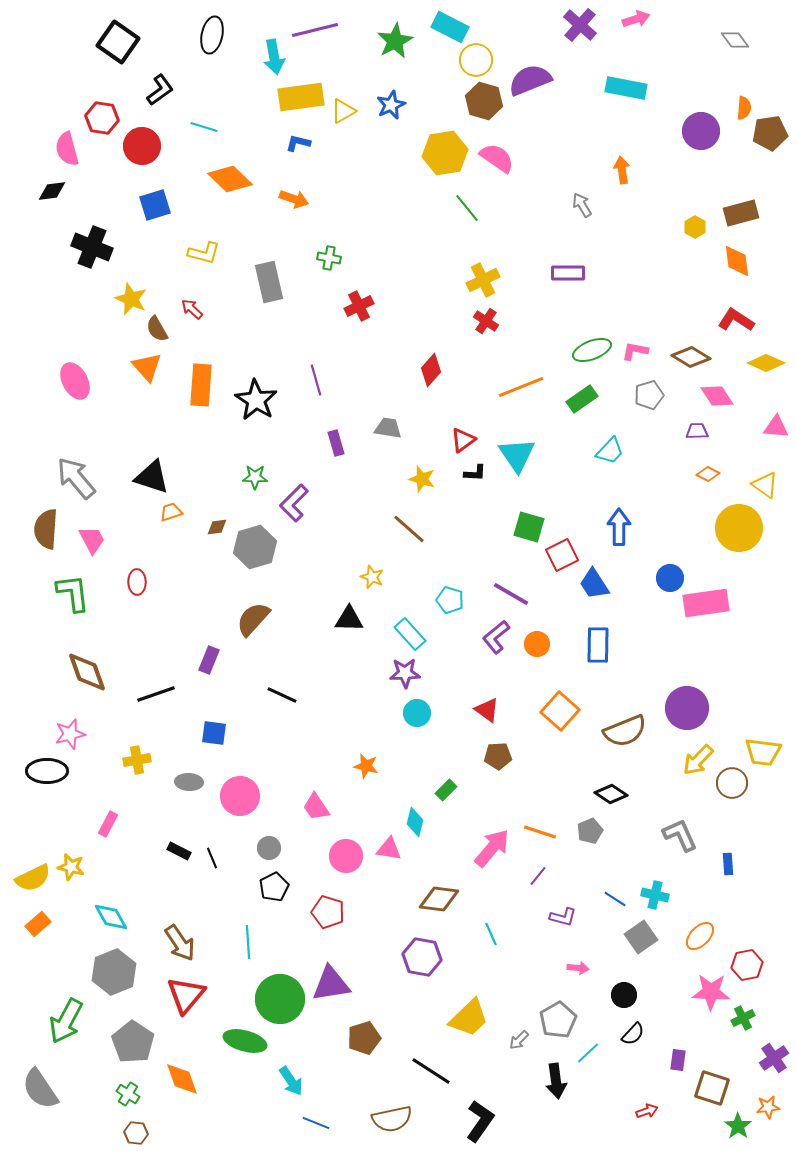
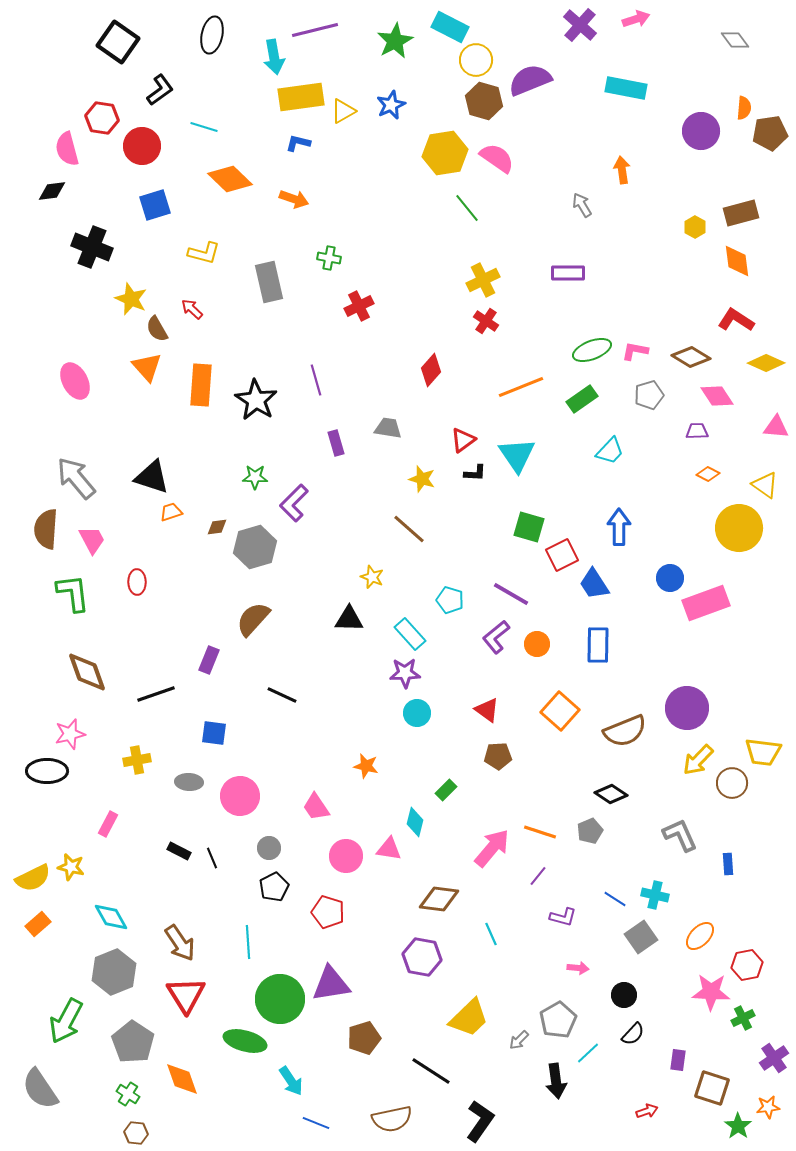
pink rectangle at (706, 603): rotated 12 degrees counterclockwise
red triangle at (186, 995): rotated 12 degrees counterclockwise
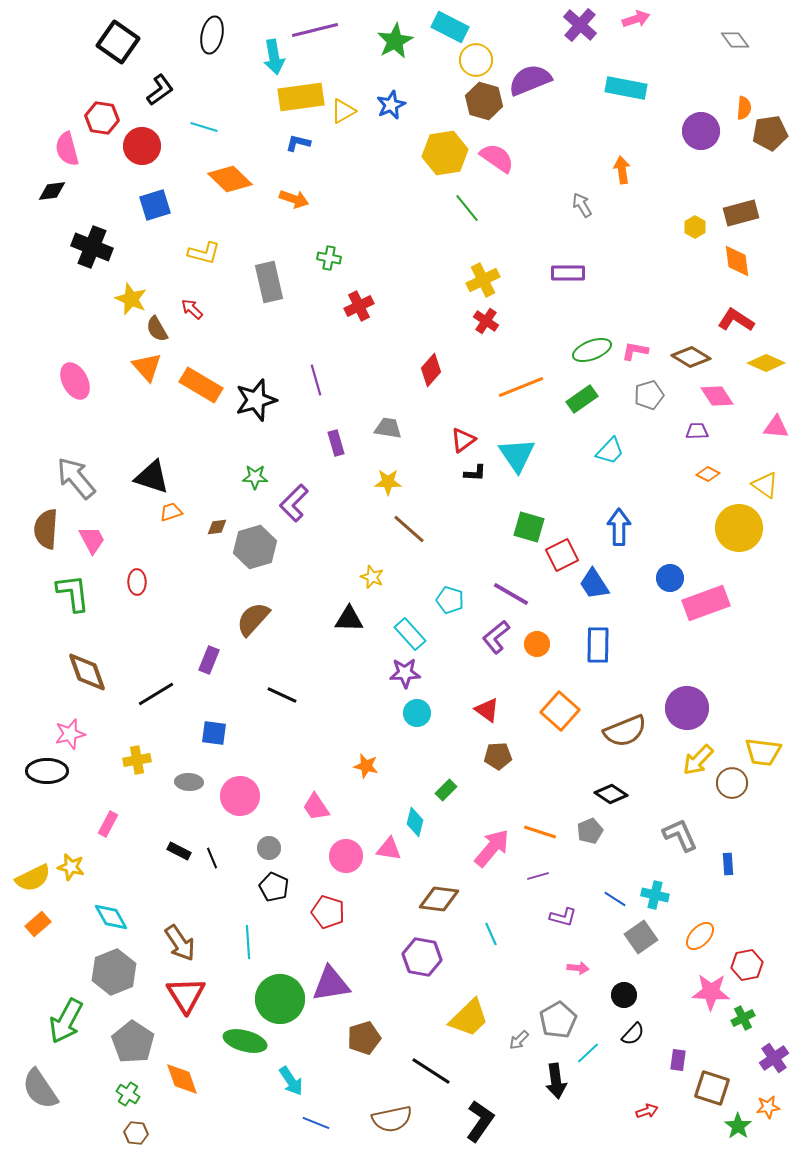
orange rectangle at (201, 385): rotated 63 degrees counterclockwise
black star at (256, 400): rotated 24 degrees clockwise
yellow star at (422, 479): moved 34 px left, 3 px down; rotated 16 degrees counterclockwise
black line at (156, 694): rotated 12 degrees counterclockwise
purple line at (538, 876): rotated 35 degrees clockwise
black pentagon at (274, 887): rotated 20 degrees counterclockwise
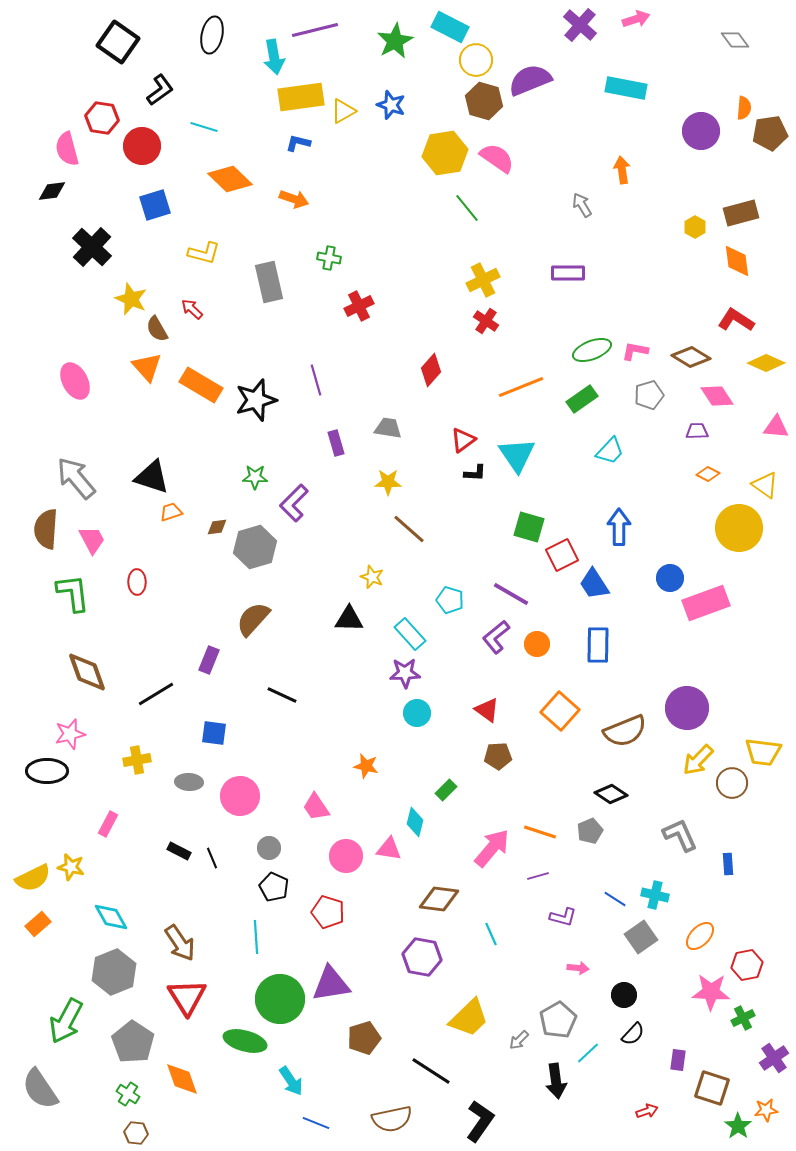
blue star at (391, 105): rotated 28 degrees counterclockwise
black cross at (92, 247): rotated 21 degrees clockwise
cyan line at (248, 942): moved 8 px right, 5 px up
red triangle at (186, 995): moved 1 px right, 2 px down
orange star at (768, 1107): moved 2 px left, 3 px down
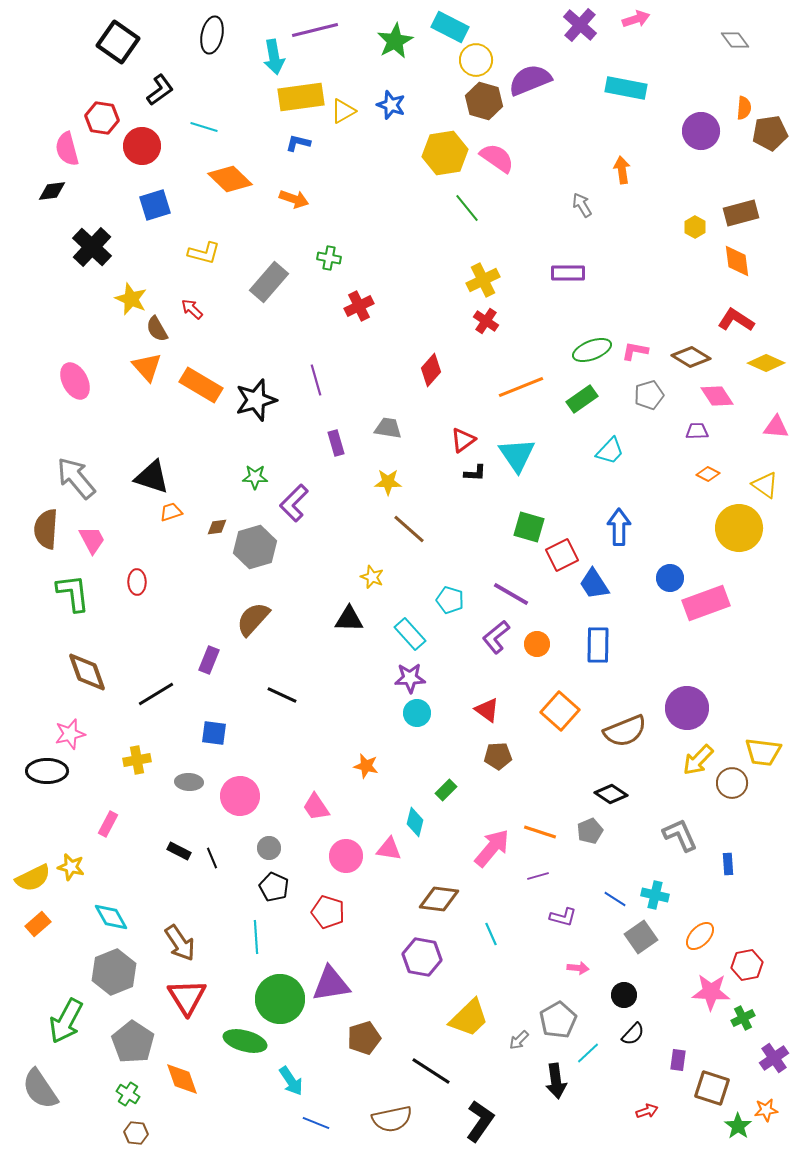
gray rectangle at (269, 282): rotated 54 degrees clockwise
purple star at (405, 673): moved 5 px right, 5 px down
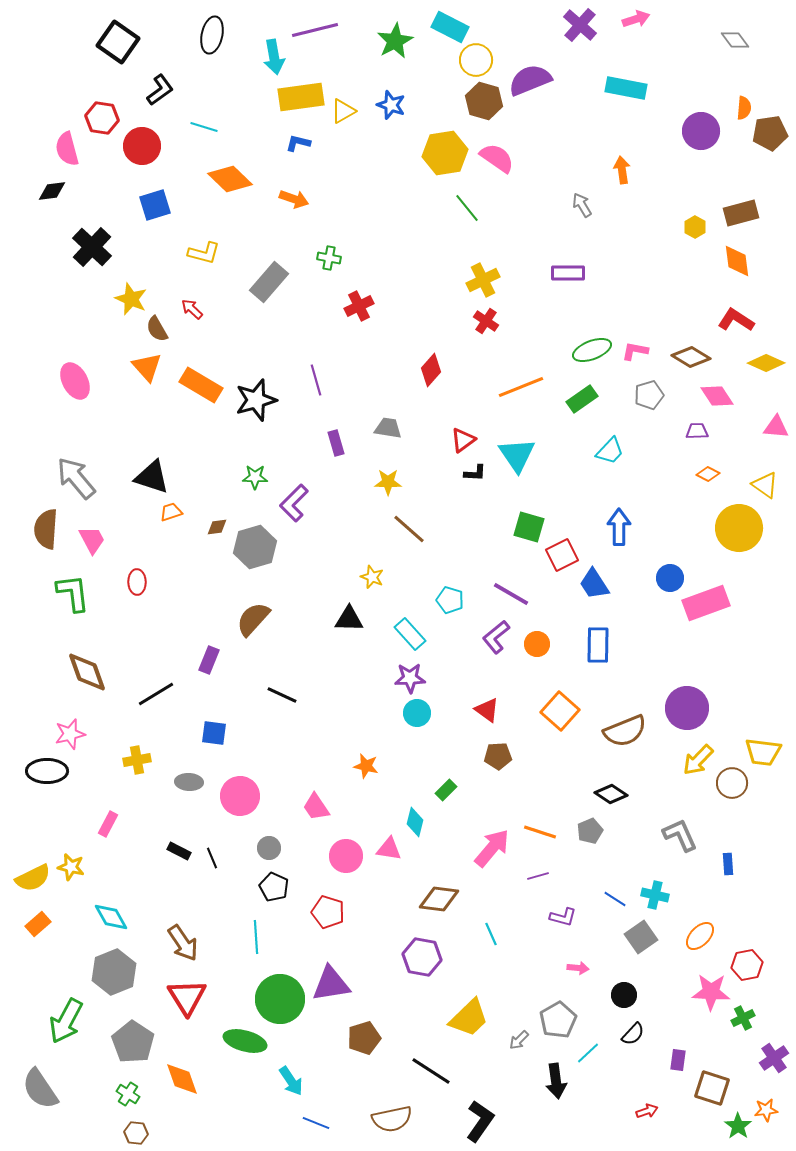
brown arrow at (180, 943): moved 3 px right
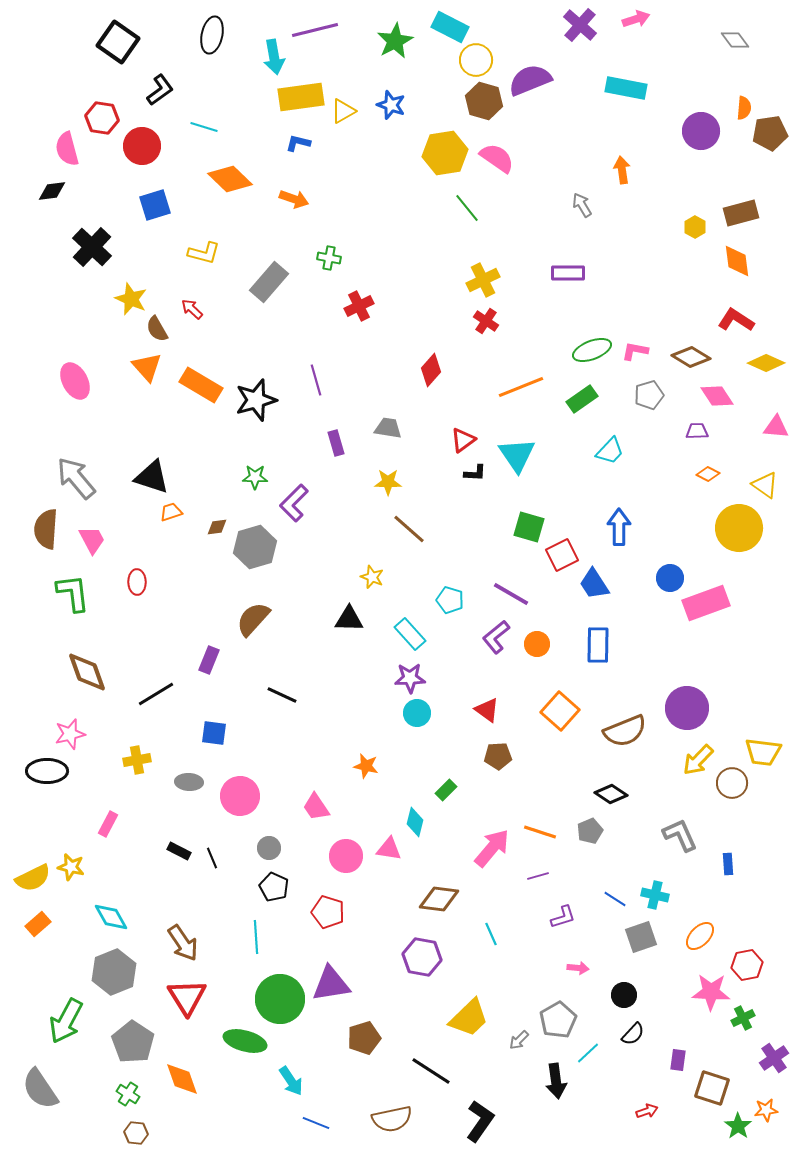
purple L-shape at (563, 917): rotated 32 degrees counterclockwise
gray square at (641, 937): rotated 16 degrees clockwise
